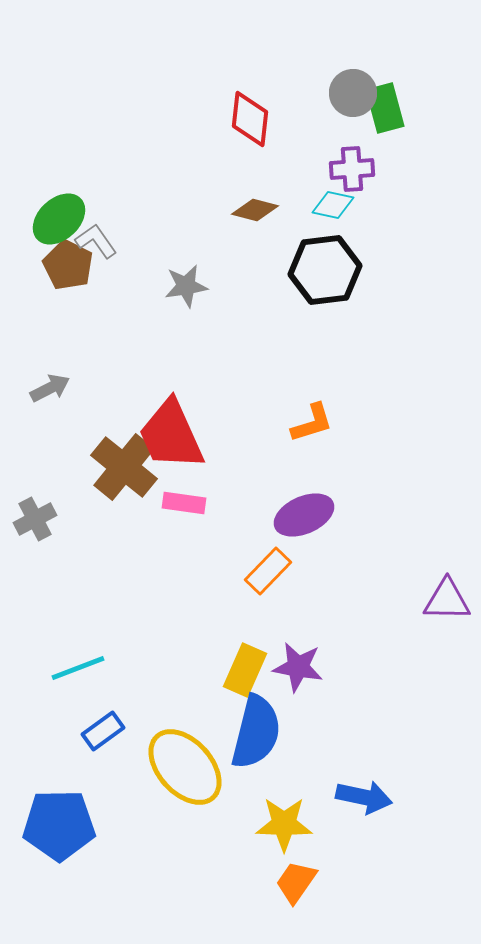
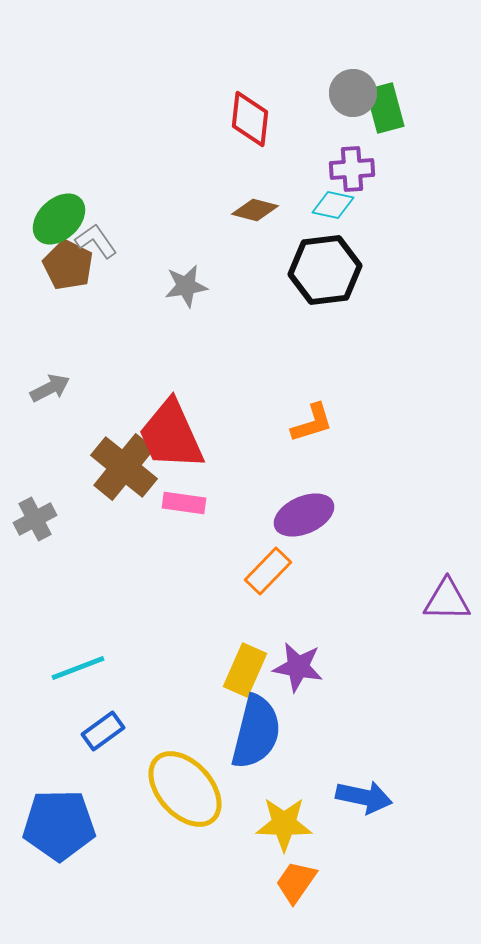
yellow ellipse: moved 22 px down
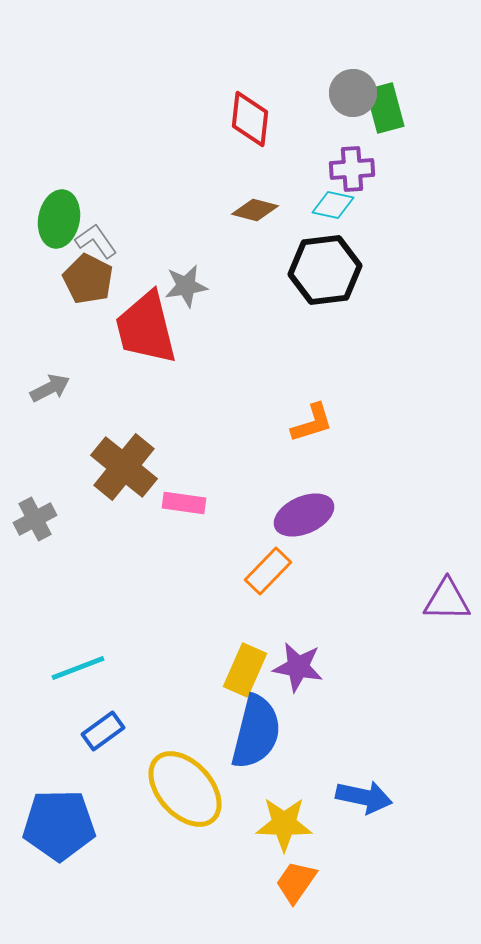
green ellipse: rotated 36 degrees counterclockwise
brown pentagon: moved 20 px right, 14 px down
red trapezoid: moved 25 px left, 107 px up; rotated 10 degrees clockwise
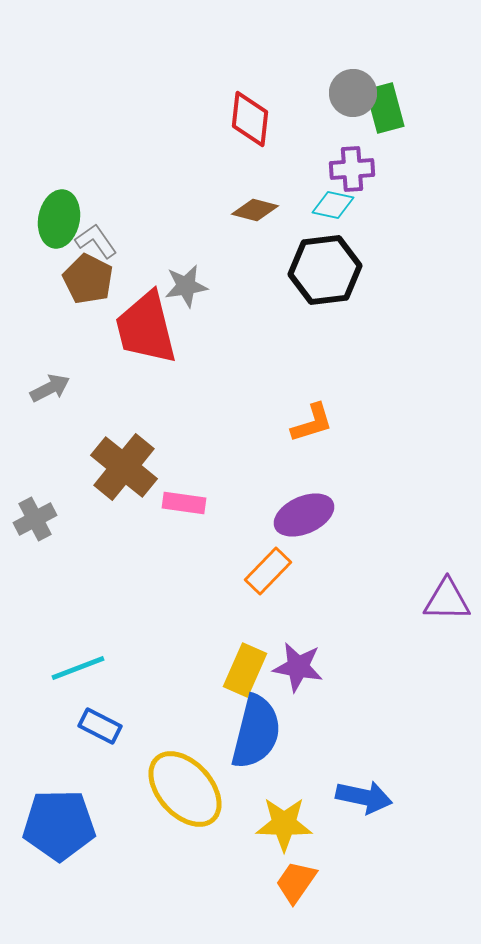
blue rectangle: moved 3 px left, 5 px up; rotated 63 degrees clockwise
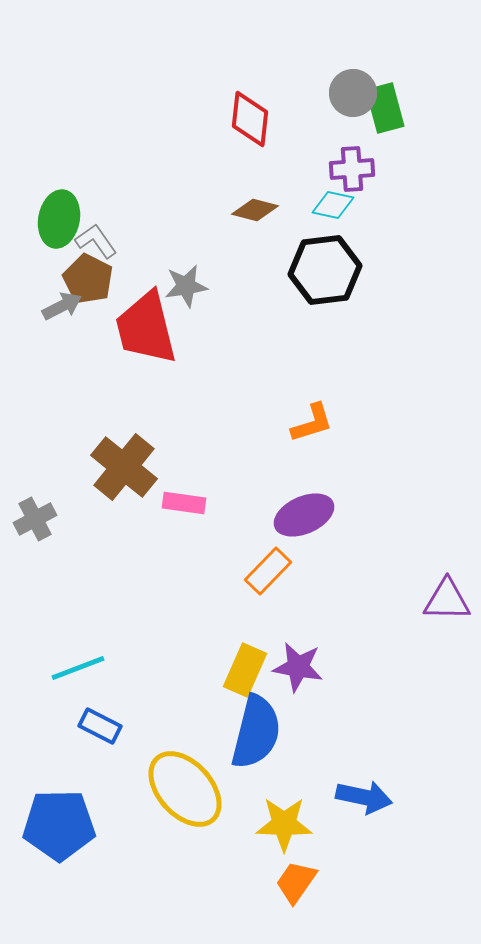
gray arrow: moved 12 px right, 82 px up
